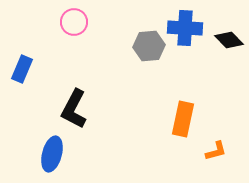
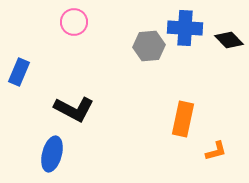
blue rectangle: moved 3 px left, 3 px down
black L-shape: rotated 90 degrees counterclockwise
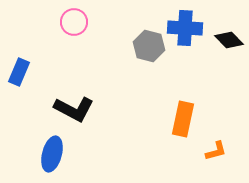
gray hexagon: rotated 20 degrees clockwise
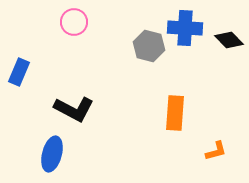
orange rectangle: moved 8 px left, 6 px up; rotated 8 degrees counterclockwise
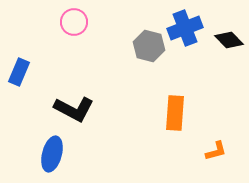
blue cross: rotated 24 degrees counterclockwise
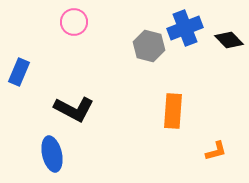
orange rectangle: moved 2 px left, 2 px up
blue ellipse: rotated 28 degrees counterclockwise
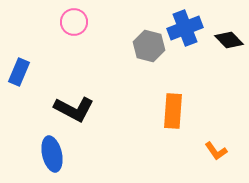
orange L-shape: rotated 70 degrees clockwise
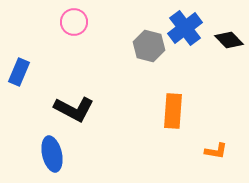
blue cross: rotated 16 degrees counterclockwise
orange L-shape: rotated 45 degrees counterclockwise
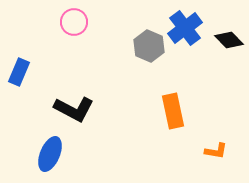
gray hexagon: rotated 8 degrees clockwise
orange rectangle: rotated 16 degrees counterclockwise
blue ellipse: moved 2 px left; rotated 36 degrees clockwise
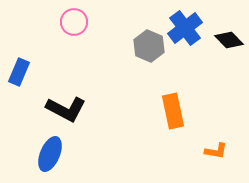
black L-shape: moved 8 px left
